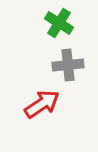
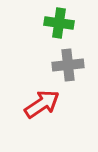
green cross: rotated 24 degrees counterclockwise
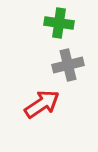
gray cross: rotated 8 degrees counterclockwise
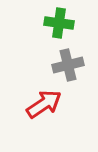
red arrow: moved 2 px right
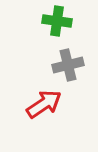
green cross: moved 2 px left, 2 px up
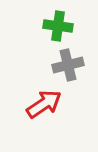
green cross: moved 1 px right, 5 px down
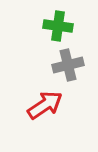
red arrow: moved 1 px right, 1 px down
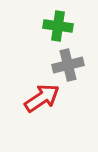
red arrow: moved 3 px left, 7 px up
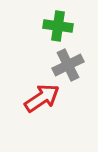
gray cross: rotated 12 degrees counterclockwise
